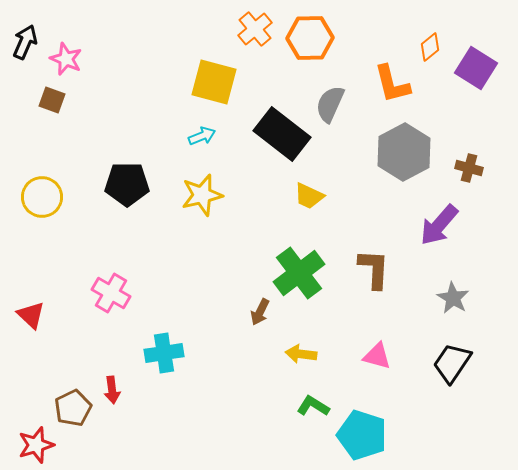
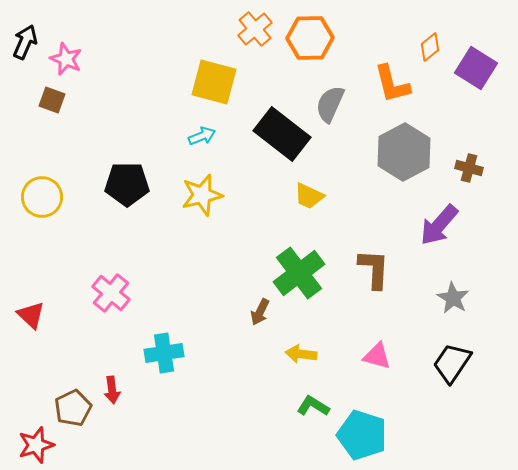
pink cross: rotated 9 degrees clockwise
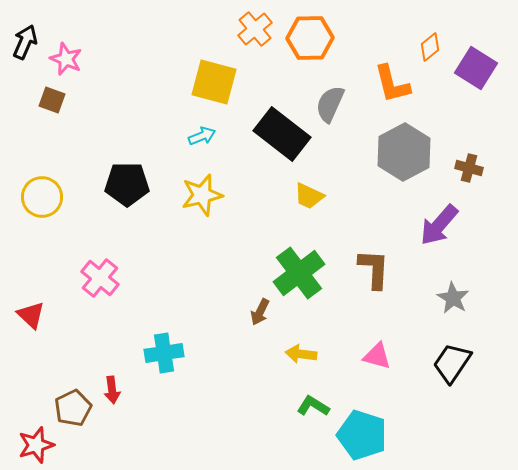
pink cross: moved 11 px left, 15 px up
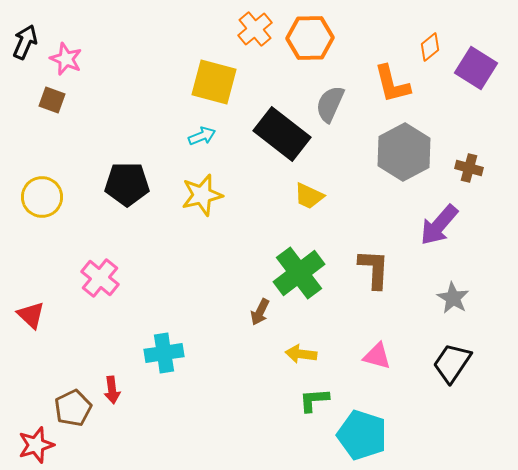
green L-shape: moved 1 px right, 6 px up; rotated 36 degrees counterclockwise
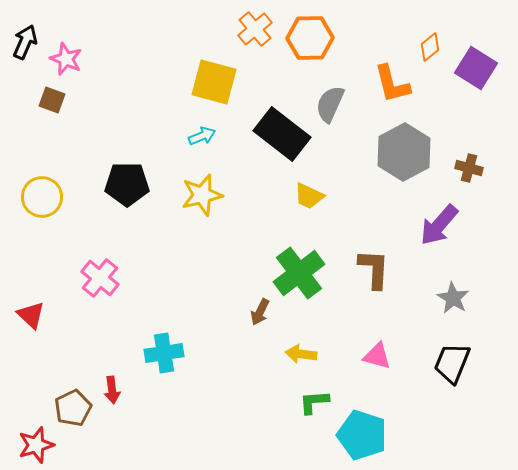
black trapezoid: rotated 12 degrees counterclockwise
green L-shape: moved 2 px down
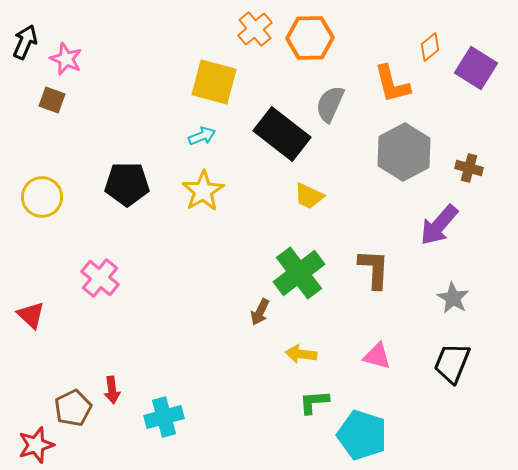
yellow star: moved 1 px right, 4 px up; rotated 18 degrees counterclockwise
cyan cross: moved 64 px down; rotated 6 degrees counterclockwise
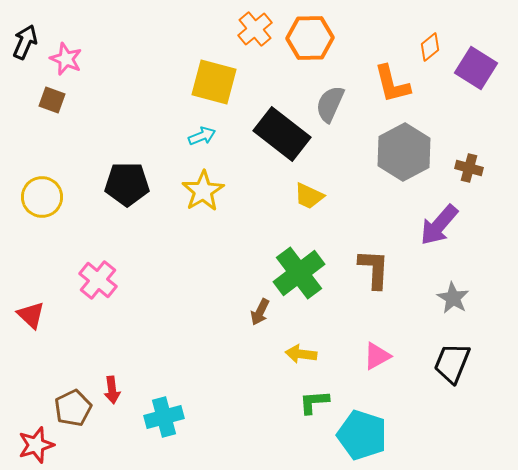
pink cross: moved 2 px left, 2 px down
pink triangle: rotated 44 degrees counterclockwise
